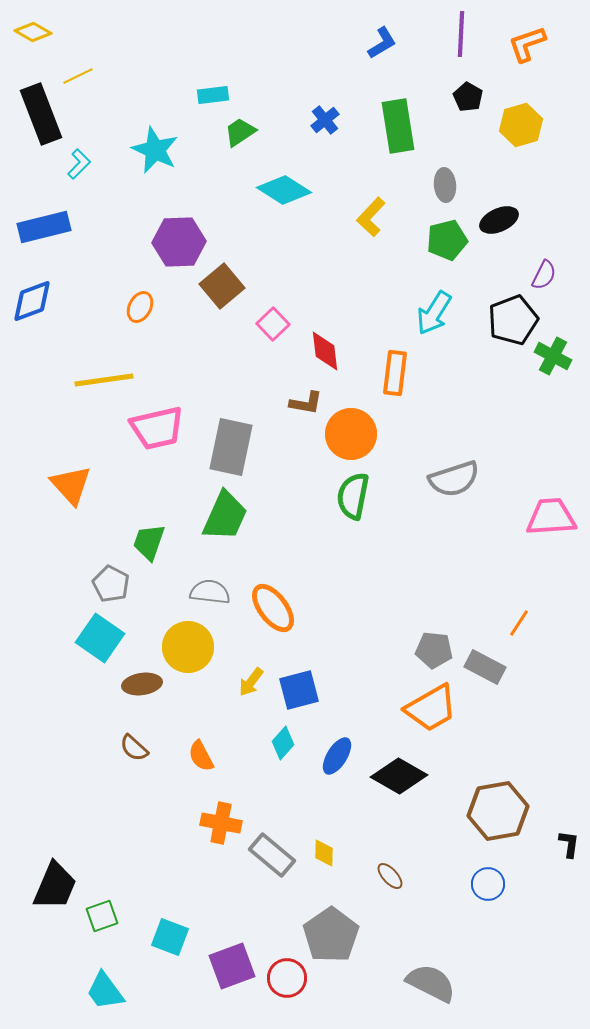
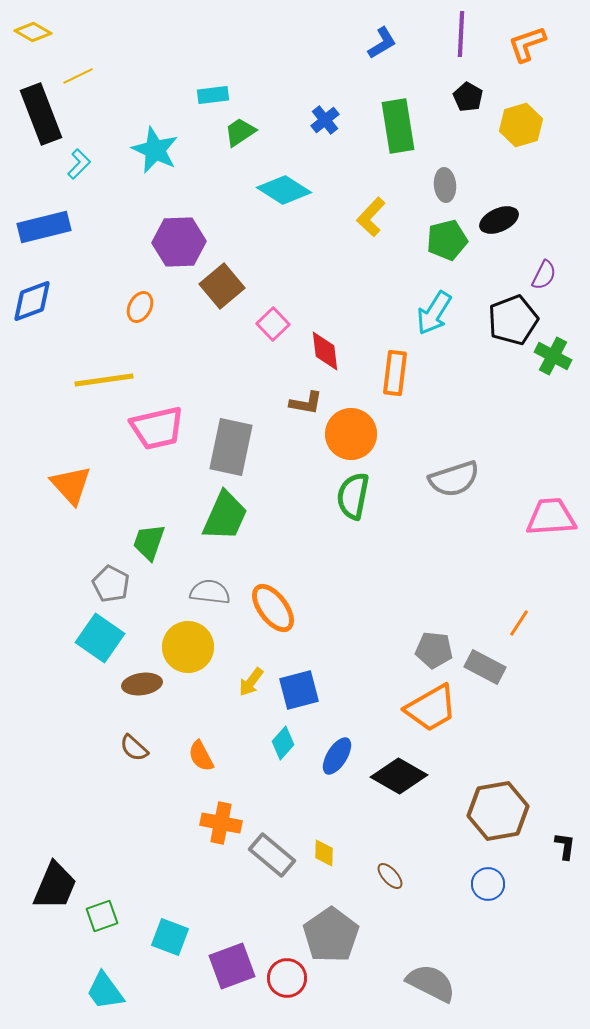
black L-shape at (569, 844): moved 4 px left, 2 px down
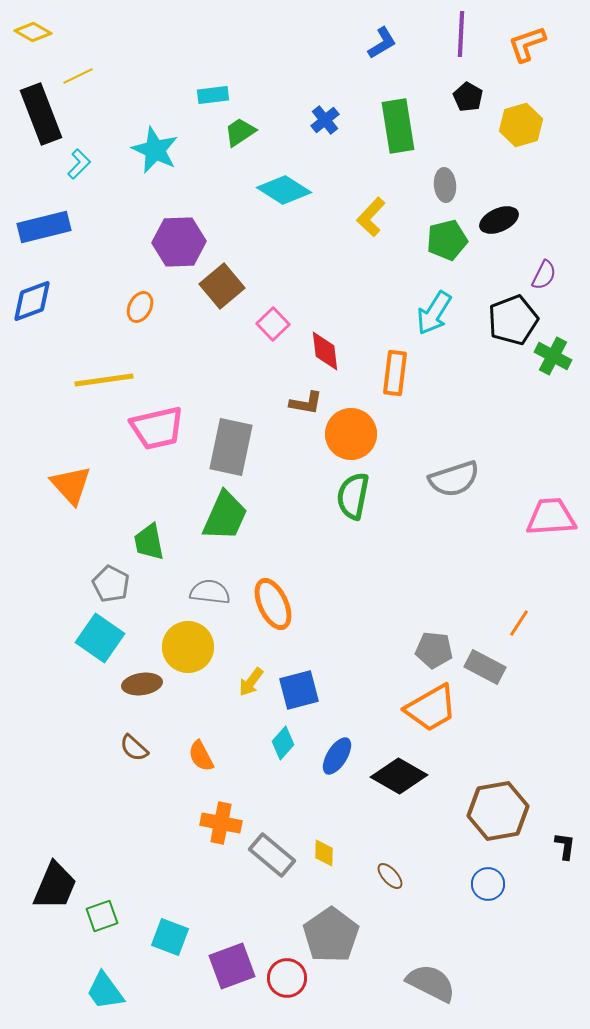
green trapezoid at (149, 542): rotated 30 degrees counterclockwise
orange ellipse at (273, 608): moved 4 px up; rotated 12 degrees clockwise
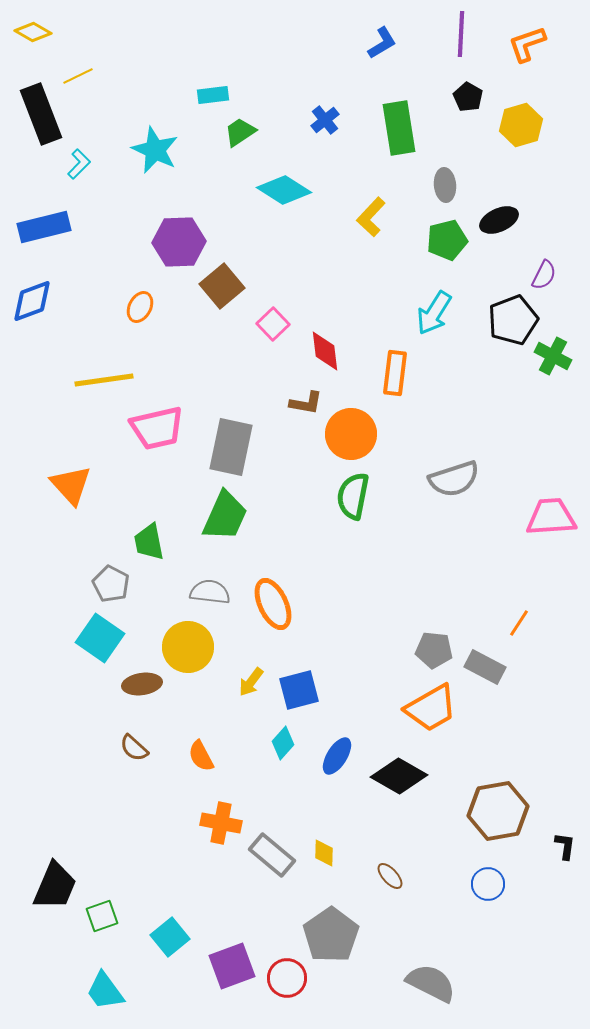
green rectangle at (398, 126): moved 1 px right, 2 px down
cyan square at (170, 937): rotated 30 degrees clockwise
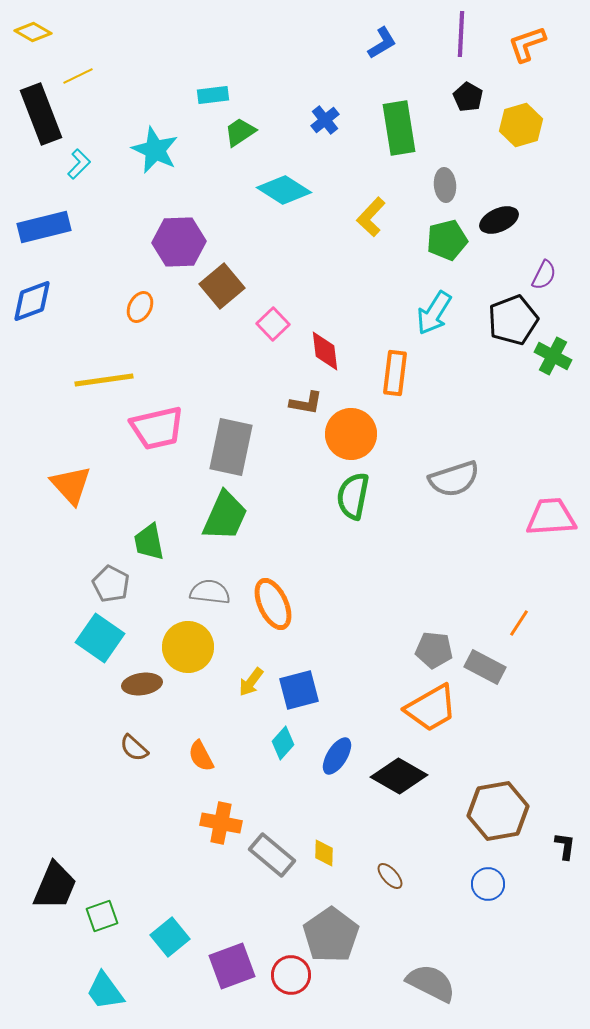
red circle at (287, 978): moved 4 px right, 3 px up
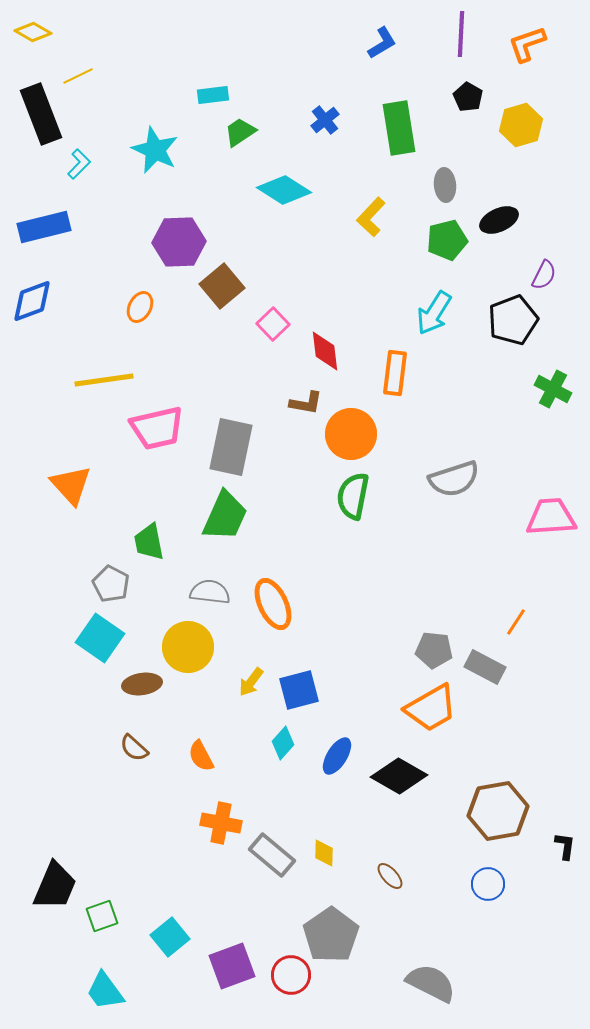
green cross at (553, 356): moved 33 px down
orange line at (519, 623): moved 3 px left, 1 px up
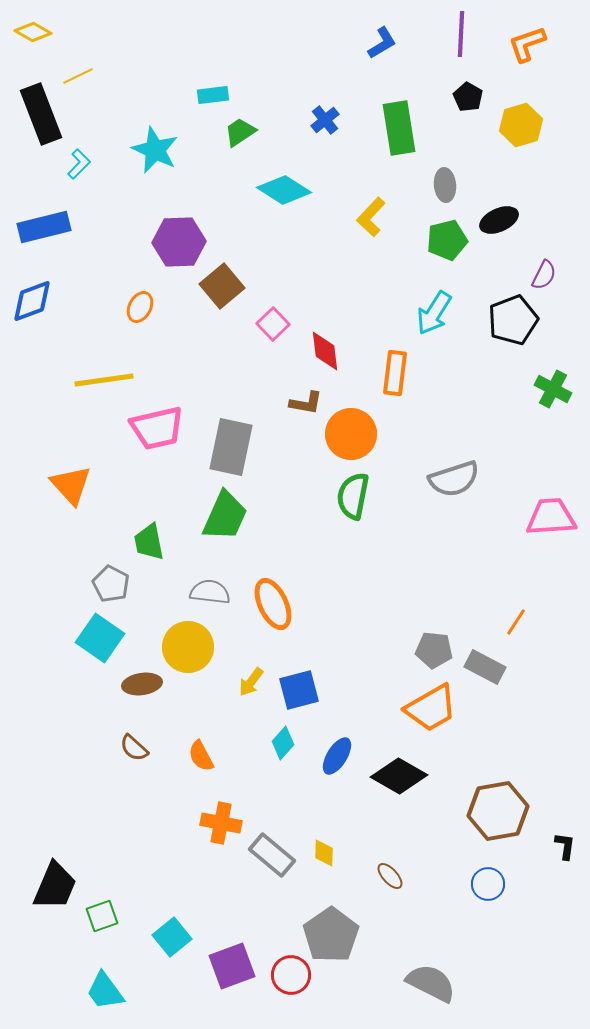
cyan square at (170, 937): moved 2 px right
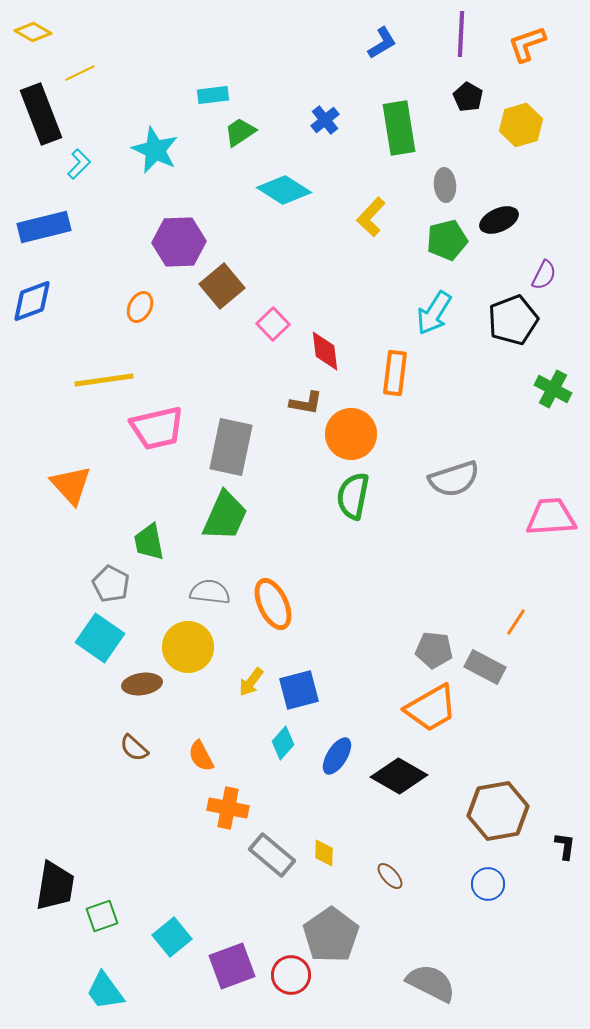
yellow line at (78, 76): moved 2 px right, 3 px up
orange cross at (221, 823): moved 7 px right, 15 px up
black trapezoid at (55, 886): rotated 14 degrees counterclockwise
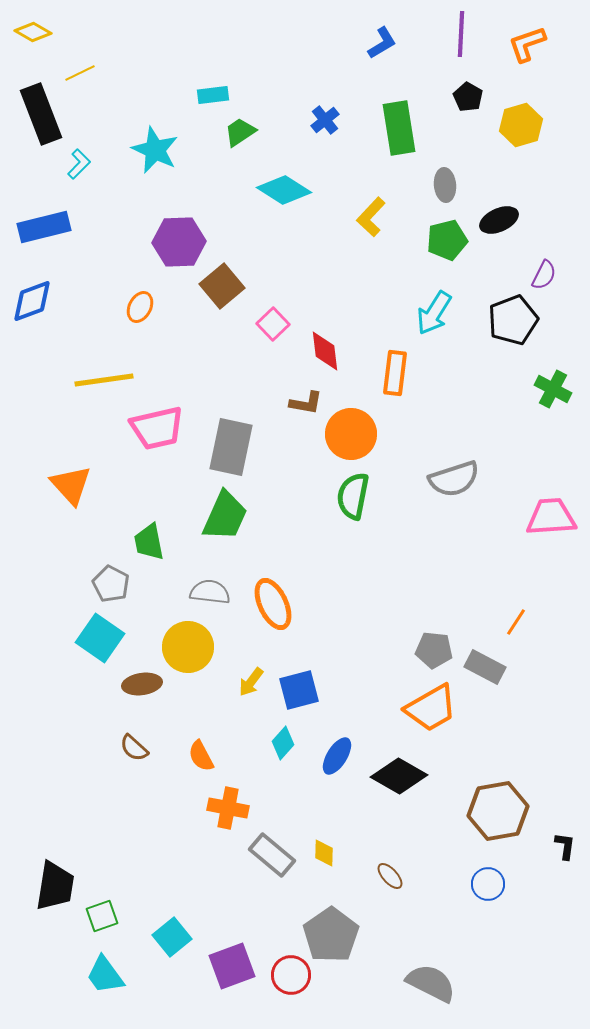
cyan trapezoid at (105, 991): moved 16 px up
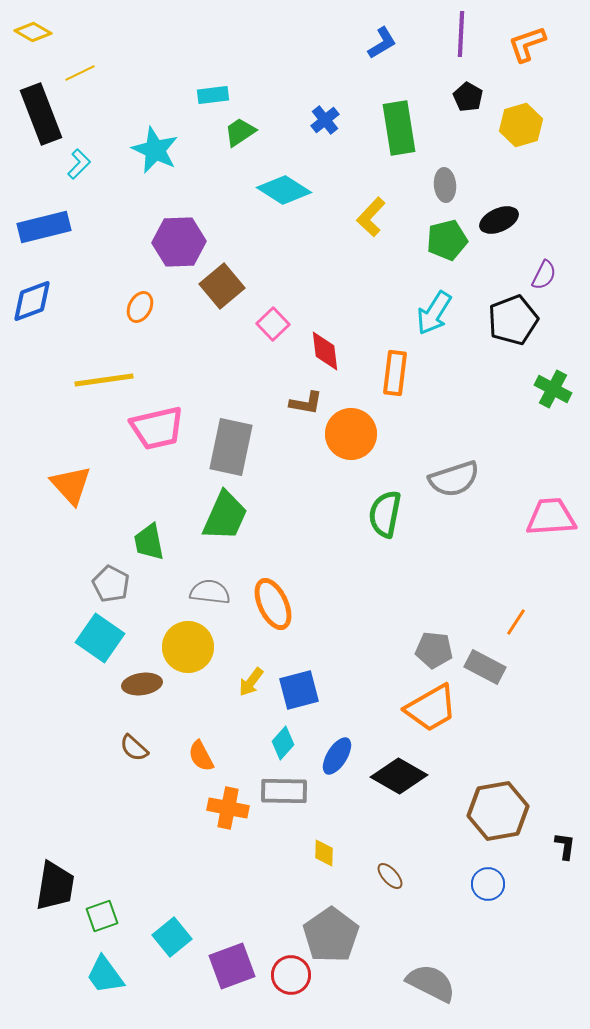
green semicircle at (353, 496): moved 32 px right, 18 px down
gray rectangle at (272, 855): moved 12 px right, 64 px up; rotated 39 degrees counterclockwise
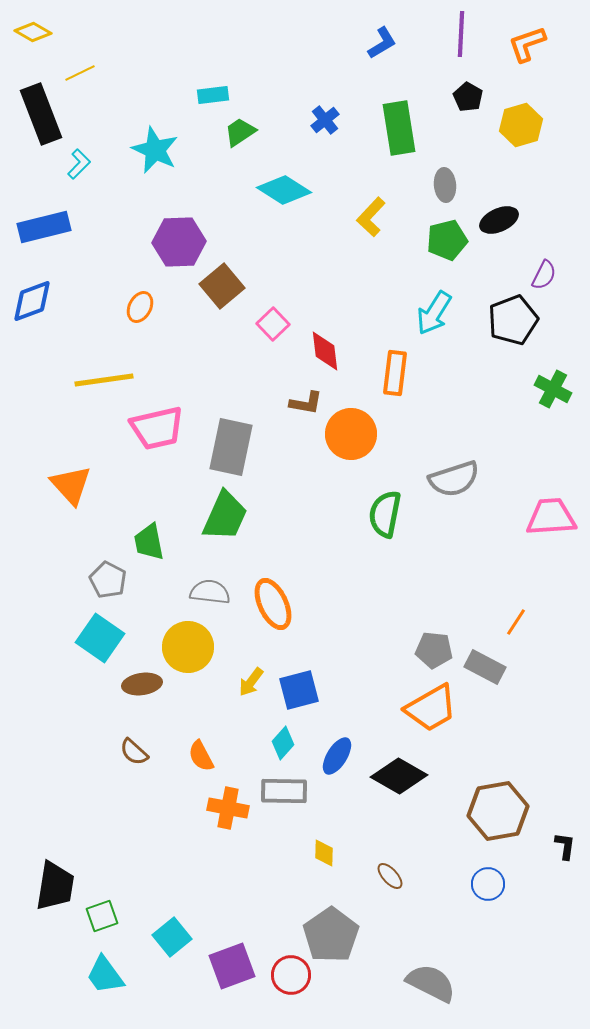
gray pentagon at (111, 584): moved 3 px left, 4 px up
brown semicircle at (134, 748): moved 4 px down
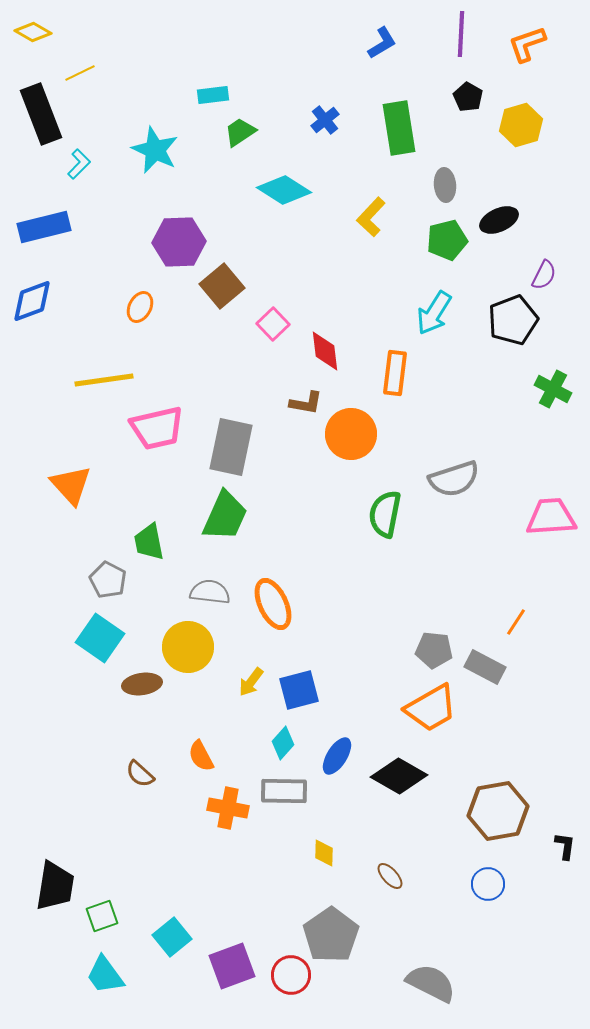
brown semicircle at (134, 752): moved 6 px right, 22 px down
